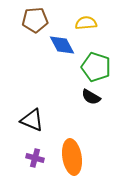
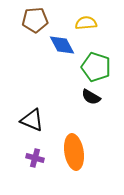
orange ellipse: moved 2 px right, 5 px up
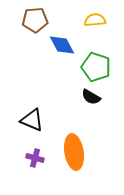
yellow semicircle: moved 9 px right, 3 px up
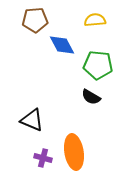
green pentagon: moved 2 px right, 2 px up; rotated 12 degrees counterclockwise
purple cross: moved 8 px right
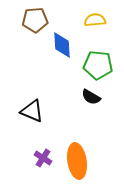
blue diamond: rotated 24 degrees clockwise
black triangle: moved 9 px up
orange ellipse: moved 3 px right, 9 px down
purple cross: rotated 18 degrees clockwise
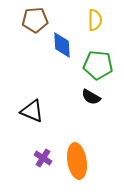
yellow semicircle: rotated 95 degrees clockwise
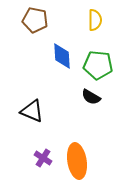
brown pentagon: rotated 15 degrees clockwise
blue diamond: moved 11 px down
